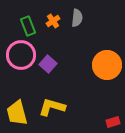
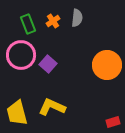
green rectangle: moved 2 px up
yellow L-shape: rotated 8 degrees clockwise
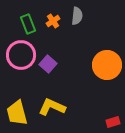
gray semicircle: moved 2 px up
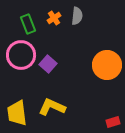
orange cross: moved 1 px right, 3 px up
yellow trapezoid: rotated 8 degrees clockwise
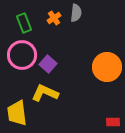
gray semicircle: moved 1 px left, 3 px up
green rectangle: moved 4 px left, 1 px up
pink circle: moved 1 px right
orange circle: moved 2 px down
yellow L-shape: moved 7 px left, 14 px up
red rectangle: rotated 16 degrees clockwise
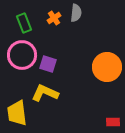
purple square: rotated 24 degrees counterclockwise
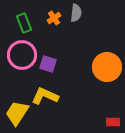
yellow L-shape: moved 3 px down
yellow trapezoid: rotated 40 degrees clockwise
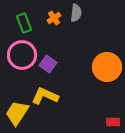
purple square: rotated 18 degrees clockwise
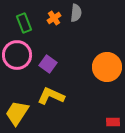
pink circle: moved 5 px left
yellow L-shape: moved 6 px right
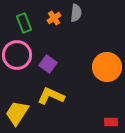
red rectangle: moved 2 px left
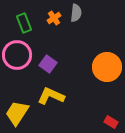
red rectangle: rotated 32 degrees clockwise
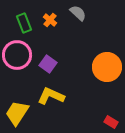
gray semicircle: moved 2 px right; rotated 54 degrees counterclockwise
orange cross: moved 4 px left, 2 px down; rotated 16 degrees counterclockwise
